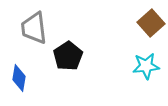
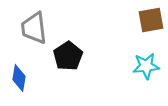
brown square: moved 3 px up; rotated 32 degrees clockwise
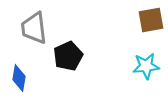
black pentagon: rotated 8 degrees clockwise
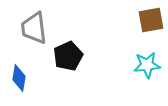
cyan star: moved 1 px right, 1 px up
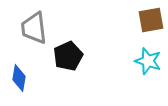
cyan star: moved 1 px right, 4 px up; rotated 24 degrees clockwise
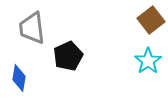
brown square: rotated 28 degrees counterclockwise
gray trapezoid: moved 2 px left
cyan star: rotated 20 degrees clockwise
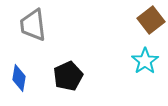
gray trapezoid: moved 1 px right, 3 px up
black pentagon: moved 20 px down
cyan star: moved 3 px left
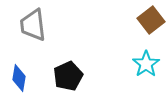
cyan star: moved 1 px right, 3 px down
